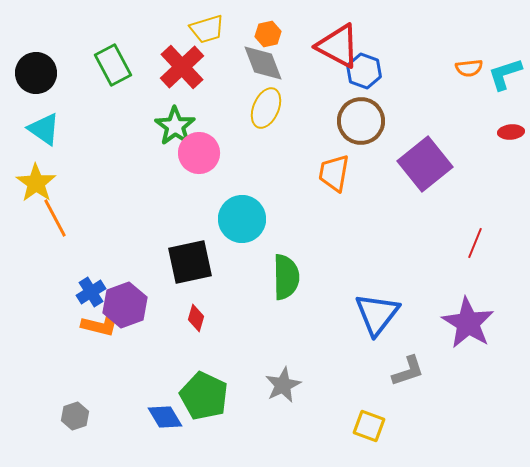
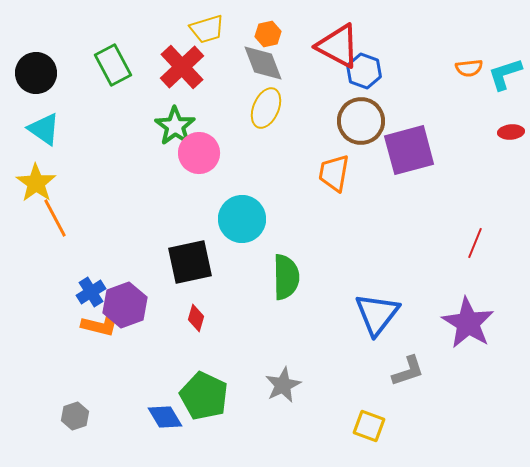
purple square: moved 16 px left, 14 px up; rotated 24 degrees clockwise
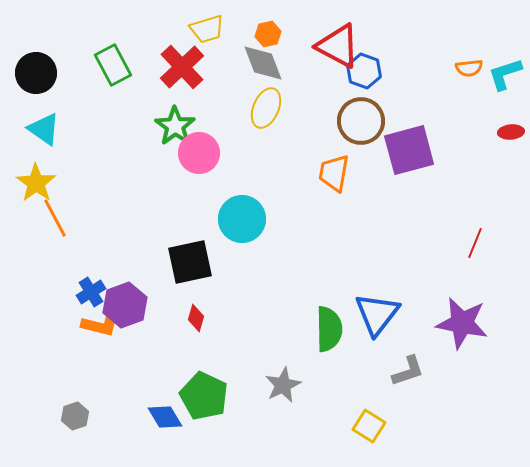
green semicircle: moved 43 px right, 52 px down
purple star: moved 6 px left; rotated 20 degrees counterclockwise
yellow square: rotated 12 degrees clockwise
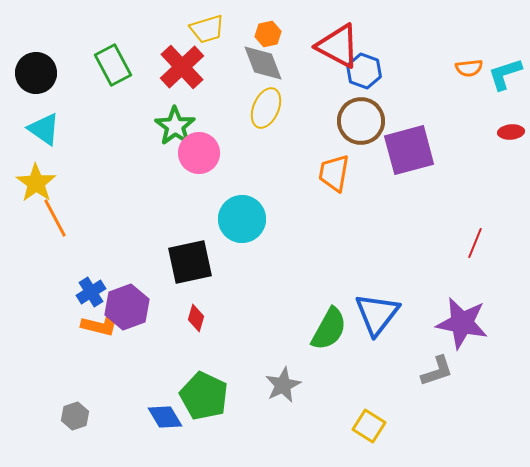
purple hexagon: moved 2 px right, 2 px down
green semicircle: rotated 30 degrees clockwise
gray L-shape: moved 29 px right
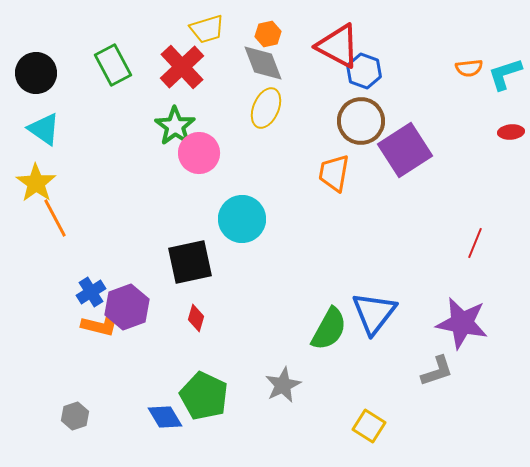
purple square: moved 4 px left; rotated 18 degrees counterclockwise
blue triangle: moved 3 px left, 1 px up
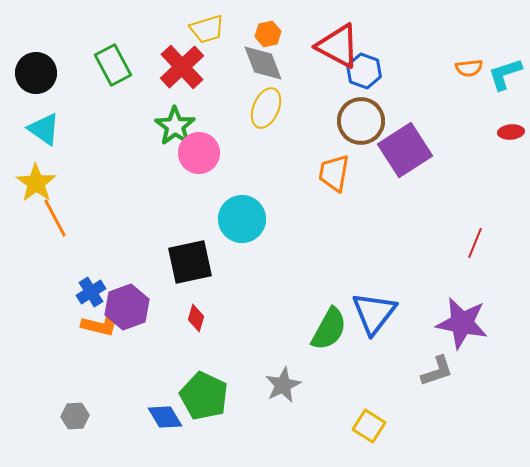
gray hexagon: rotated 16 degrees clockwise
